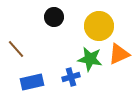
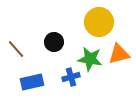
black circle: moved 25 px down
yellow circle: moved 4 px up
orange triangle: rotated 10 degrees clockwise
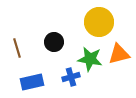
brown line: moved 1 px right, 1 px up; rotated 24 degrees clockwise
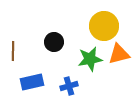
yellow circle: moved 5 px right, 4 px down
brown line: moved 4 px left, 3 px down; rotated 18 degrees clockwise
green star: rotated 20 degrees counterclockwise
blue cross: moved 2 px left, 9 px down
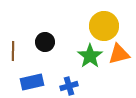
black circle: moved 9 px left
green star: moved 3 px up; rotated 25 degrees counterclockwise
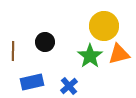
blue cross: rotated 24 degrees counterclockwise
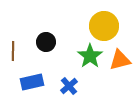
black circle: moved 1 px right
orange triangle: moved 1 px right, 6 px down
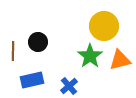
black circle: moved 8 px left
blue rectangle: moved 2 px up
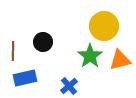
black circle: moved 5 px right
blue rectangle: moved 7 px left, 2 px up
